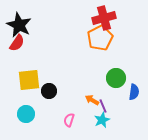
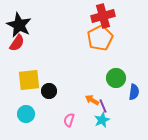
red cross: moved 1 px left, 2 px up
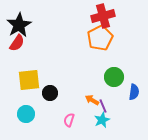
black star: rotated 15 degrees clockwise
green circle: moved 2 px left, 1 px up
black circle: moved 1 px right, 2 px down
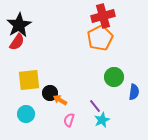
red semicircle: moved 1 px up
orange arrow: moved 32 px left
purple line: moved 8 px left; rotated 16 degrees counterclockwise
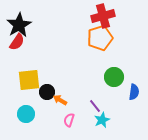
orange pentagon: rotated 10 degrees clockwise
black circle: moved 3 px left, 1 px up
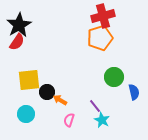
blue semicircle: rotated 21 degrees counterclockwise
cyan star: rotated 21 degrees counterclockwise
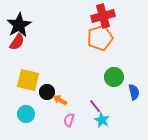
yellow square: moved 1 px left; rotated 20 degrees clockwise
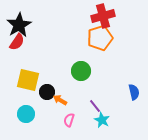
green circle: moved 33 px left, 6 px up
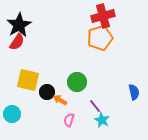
green circle: moved 4 px left, 11 px down
cyan circle: moved 14 px left
